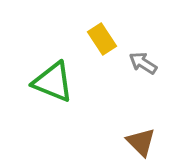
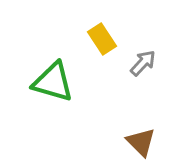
gray arrow: rotated 100 degrees clockwise
green triangle: rotated 6 degrees counterclockwise
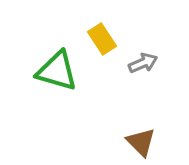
gray arrow: rotated 24 degrees clockwise
green triangle: moved 4 px right, 11 px up
